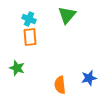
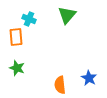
orange rectangle: moved 14 px left
blue star: rotated 28 degrees counterclockwise
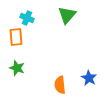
cyan cross: moved 2 px left, 1 px up
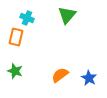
orange rectangle: rotated 18 degrees clockwise
green star: moved 2 px left, 3 px down
orange semicircle: moved 10 px up; rotated 60 degrees clockwise
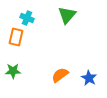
green star: moved 2 px left; rotated 21 degrees counterclockwise
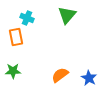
orange rectangle: rotated 24 degrees counterclockwise
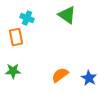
green triangle: rotated 36 degrees counterclockwise
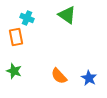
green star: moved 1 px right; rotated 21 degrees clockwise
orange semicircle: moved 1 px left, 1 px down; rotated 96 degrees counterclockwise
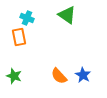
orange rectangle: moved 3 px right
green star: moved 5 px down
blue star: moved 6 px left, 3 px up
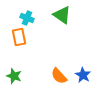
green triangle: moved 5 px left
